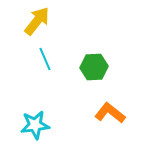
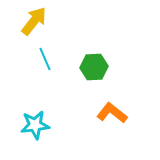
yellow arrow: moved 3 px left
orange L-shape: moved 2 px right
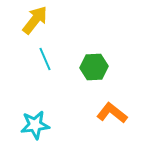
yellow arrow: moved 1 px right, 1 px up
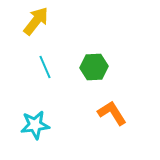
yellow arrow: moved 1 px right, 1 px down
cyan line: moved 8 px down
orange L-shape: rotated 20 degrees clockwise
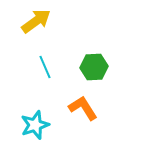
yellow arrow: rotated 16 degrees clockwise
orange L-shape: moved 29 px left, 5 px up
cyan star: rotated 12 degrees counterclockwise
